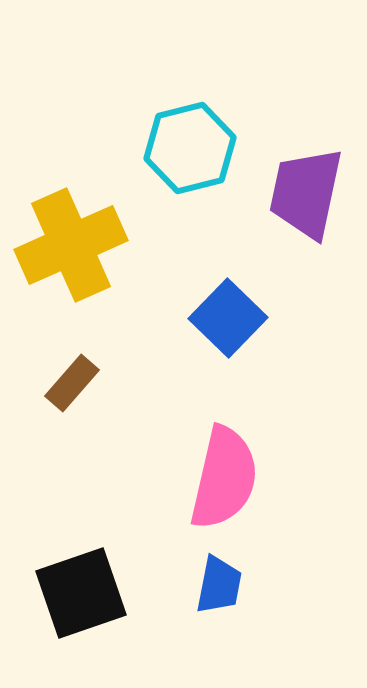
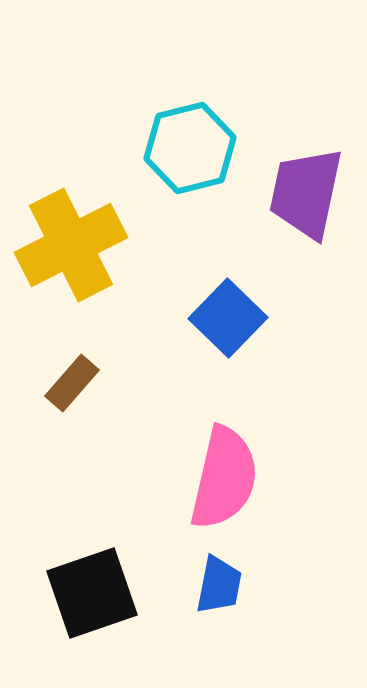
yellow cross: rotated 3 degrees counterclockwise
black square: moved 11 px right
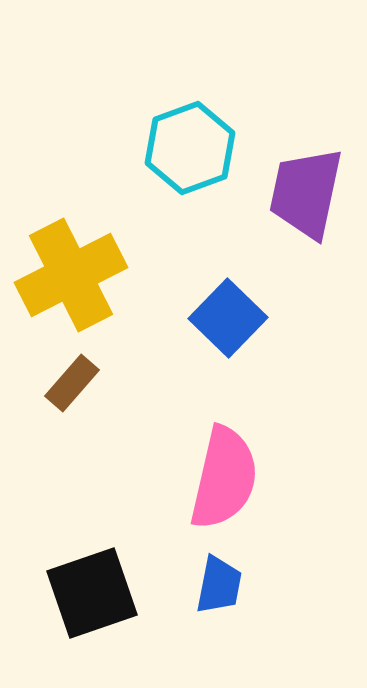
cyan hexagon: rotated 6 degrees counterclockwise
yellow cross: moved 30 px down
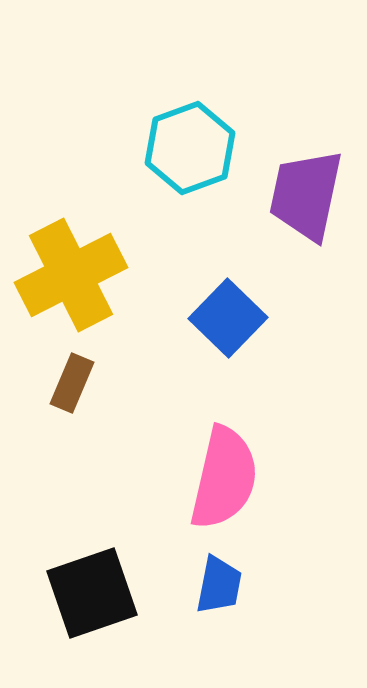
purple trapezoid: moved 2 px down
brown rectangle: rotated 18 degrees counterclockwise
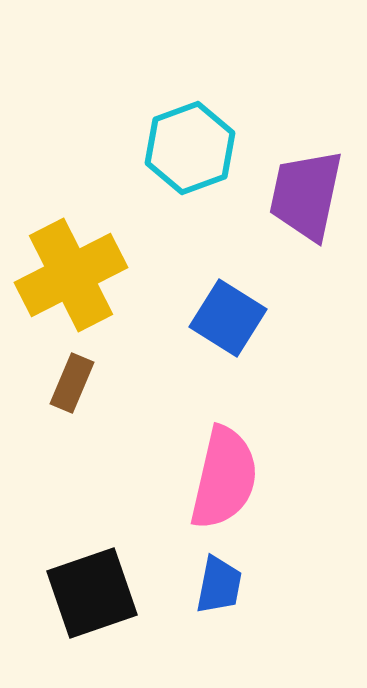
blue square: rotated 12 degrees counterclockwise
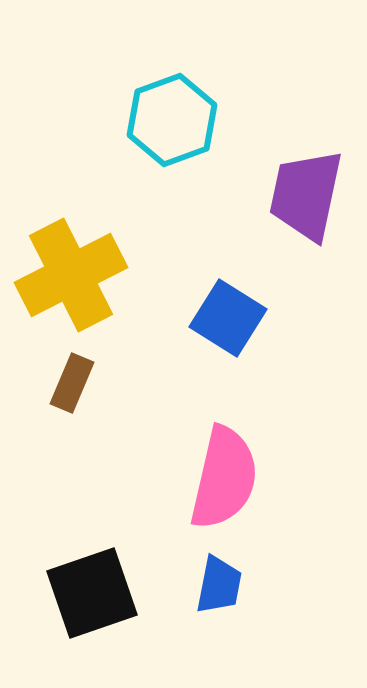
cyan hexagon: moved 18 px left, 28 px up
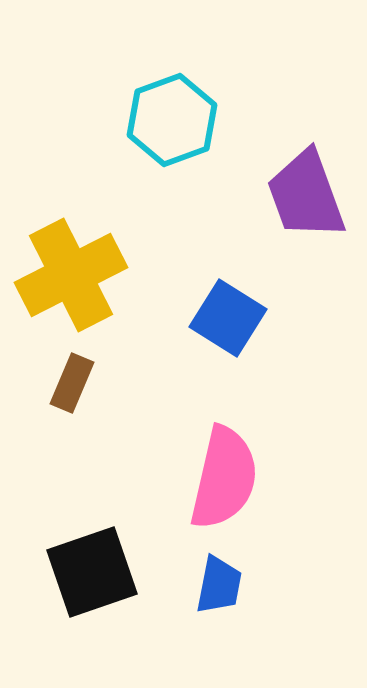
purple trapezoid: rotated 32 degrees counterclockwise
black square: moved 21 px up
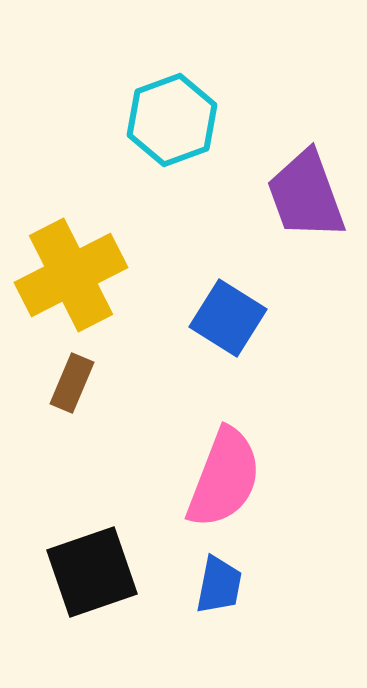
pink semicircle: rotated 8 degrees clockwise
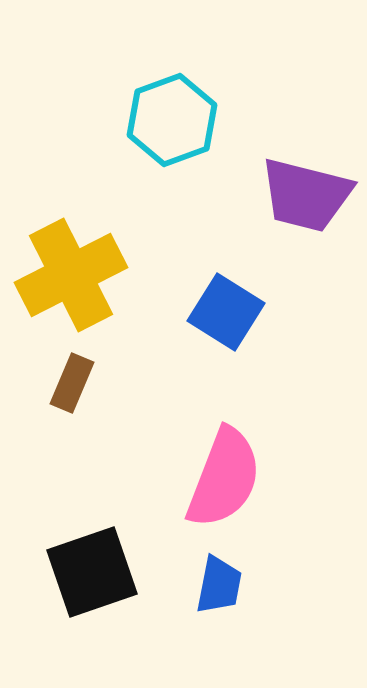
purple trapezoid: rotated 56 degrees counterclockwise
blue square: moved 2 px left, 6 px up
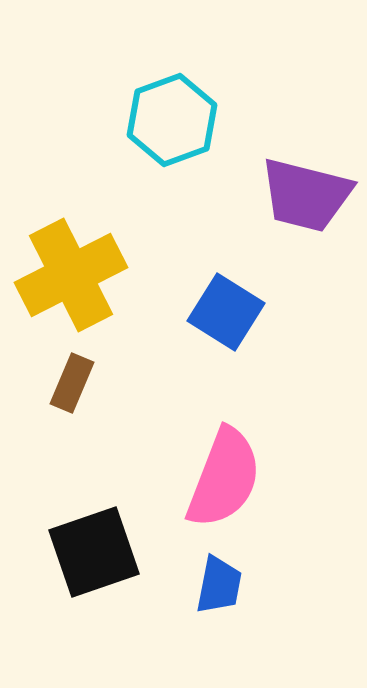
black square: moved 2 px right, 20 px up
